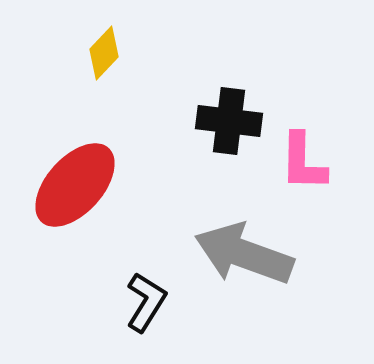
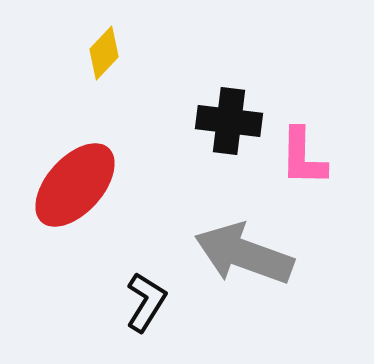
pink L-shape: moved 5 px up
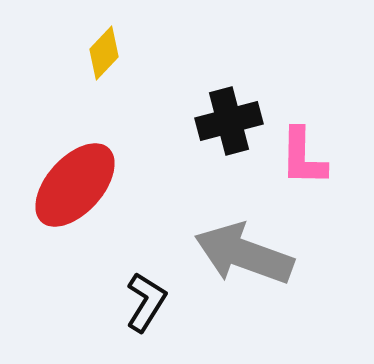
black cross: rotated 22 degrees counterclockwise
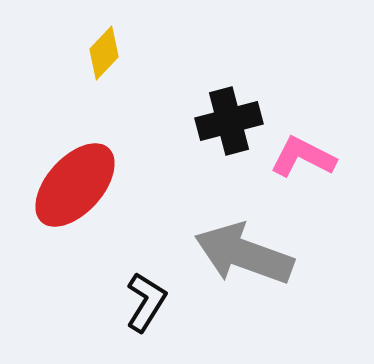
pink L-shape: rotated 116 degrees clockwise
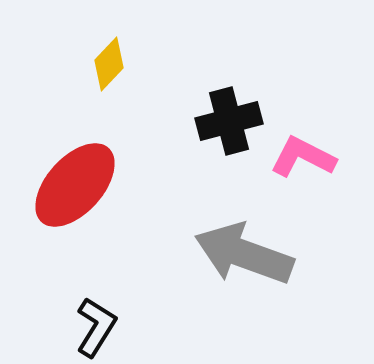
yellow diamond: moved 5 px right, 11 px down
black L-shape: moved 50 px left, 25 px down
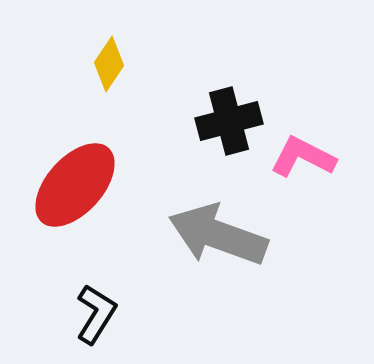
yellow diamond: rotated 10 degrees counterclockwise
gray arrow: moved 26 px left, 19 px up
black L-shape: moved 13 px up
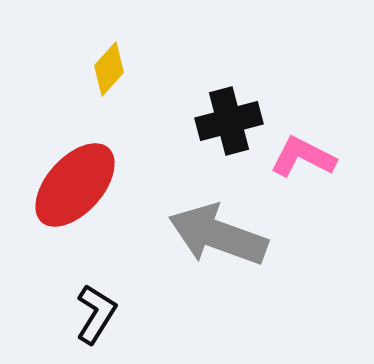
yellow diamond: moved 5 px down; rotated 8 degrees clockwise
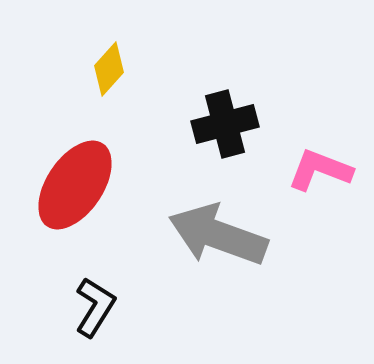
black cross: moved 4 px left, 3 px down
pink L-shape: moved 17 px right, 13 px down; rotated 6 degrees counterclockwise
red ellipse: rotated 8 degrees counterclockwise
black L-shape: moved 1 px left, 7 px up
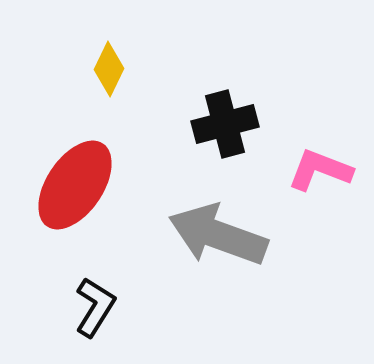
yellow diamond: rotated 16 degrees counterclockwise
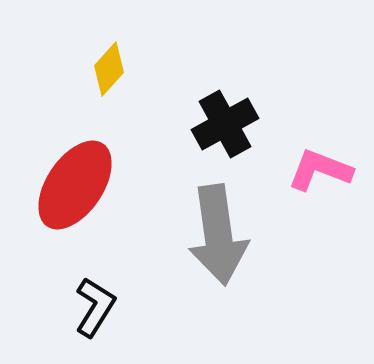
yellow diamond: rotated 16 degrees clockwise
black cross: rotated 14 degrees counterclockwise
gray arrow: rotated 118 degrees counterclockwise
